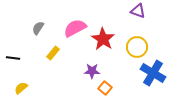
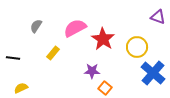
purple triangle: moved 20 px right, 6 px down
gray semicircle: moved 2 px left, 2 px up
blue cross: rotated 10 degrees clockwise
yellow semicircle: rotated 16 degrees clockwise
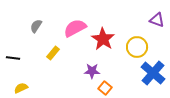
purple triangle: moved 1 px left, 3 px down
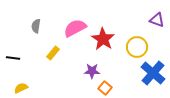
gray semicircle: rotated 24 degrees counterclockwise
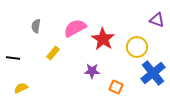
blue cross: rotated 10 degrees clockwise
orange square: moved 11 px right, 1 px up; rotated 16 degrees counterclockwise
